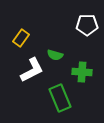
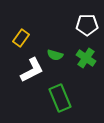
green cross: moved 4 px right, 14 px up; rotated 30 degrees clockwise
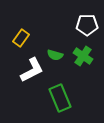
green cross: moved 3 px left, 2 px up
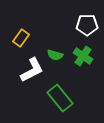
green rectangle: rotated 16 degrees counterclockwise
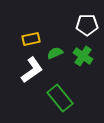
yellow rectangle: moved 10 px right, 1 px down; rotated 42 degrees clockwise
green semicircle: moved 2 px up; rotated 140 degrees clockwise
white L-shape: rotated 8 degrees counterclockwise
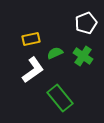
white pentagon: moved 1 px left, 2 px up; rotated 20 degrees counterclockwise
white L-shape: moved 1 px right
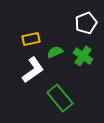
green semicircle: moved 1 px up
